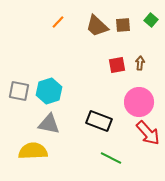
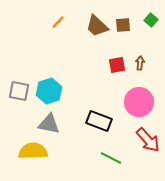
red arrow: moved 7 px down
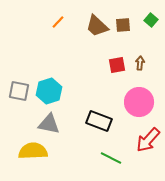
red arrow: rotated 84 degrees clockwise
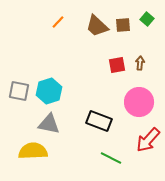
green square: moved 4 px left, 1 px up
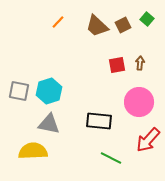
brown square: rotated 21 degrees counterclockwise
black rectangle: rotated 15 degrees counterclockwise
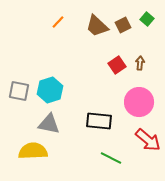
red square: rotated 24 degrees counterclockwise
cyan hexagon: moved 1 px right, 1 px up
red arrow: rotated 92 degrees counterclockwise
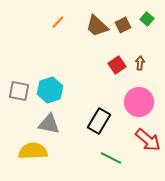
black rectangle: rotated 65 degrees counterclockwise
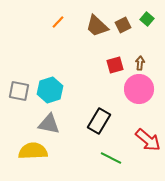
red square: moved 2 px left; rotated 18 degrees clockwise
pink circle: moved 13 px up
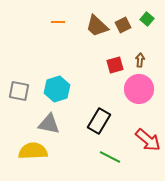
orange line: rotated 48 degrees clockwise
brown arrow: moved 3 px up
cyan hexagon: moved 7 px right, 1 px up
green line: moved 1 px left, 1 px up
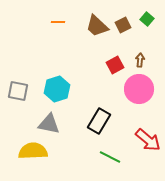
red square: rotated 12 degrees counterclockwise
gray square: moved 1 px left
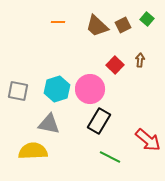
red square: rotated 18 degrees counterclockwise
pink circle: moved 49 px left
